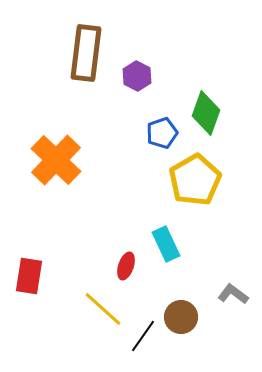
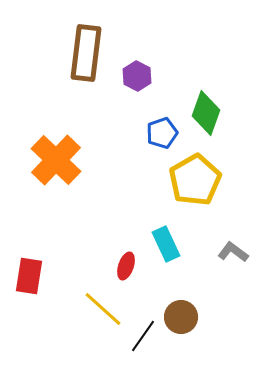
gray L-shape: moved 42 px up
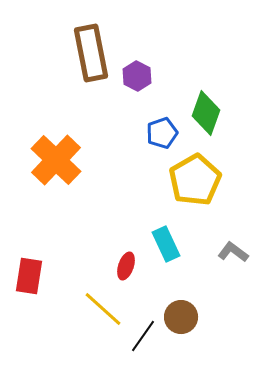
brown rectangle: moved 5 px right; rotated 18 degrees counterclockwise
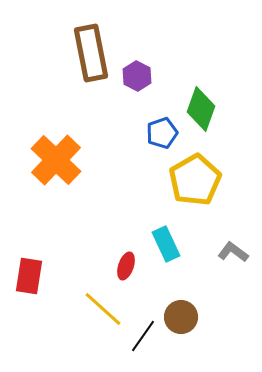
green diamond: moved 5 px left, 4 px up
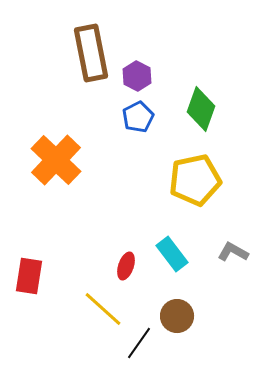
blue pentagon: moved 24 px left, 16 px up; rotated 8 degrees counterclockwise
yellow pentagon: rotated 18 degrees clockwise
cyan rectangle: moved 6 px right, 10 px down; rotated 12 degrees counterclockwise
gray L-shape: rotated 8 degrees counterclockwise
brown circle: moved 4 px left, 1 px up
black line: moved 4 px left, 7 px down
